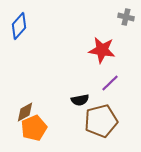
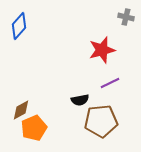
red star: rotated 24 degrees counterclockwise
purple line: rotated 18 degrees clockwise
brown diamond: moved 4 px left, 2 px up
brown pentagon: rotated 8 degrees clockwise
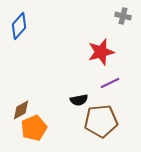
gray cross: moved 3 px left, 1 px up
red star: moved 1 px left, 2 px down
black semicircle: moved 1 px left
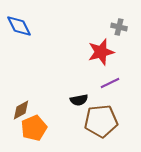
gray cross: moved 4 px left, 11 px down
blue diamond: rotated 68 degrees counterclockwise
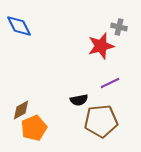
red star: moved 6 px up
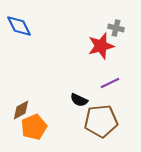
gray cross: moved 3 px left, 1 px down
black semicircle: rotated 36 degrees clockwise
orange pentagon: moved 1 px up
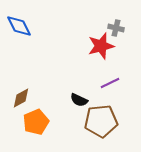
brown diamond: moved 12 px up
orange pentagon: moved 2 px right, 5 px up
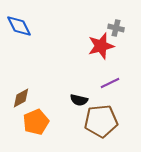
black semicircle: rotated 12 degrees counterclockwise
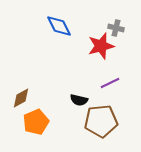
blue diamond: moved 40 px right
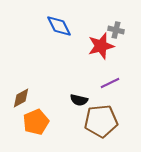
gray cross: moved 2 px down
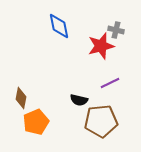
blue diamond: rotated 16 degrees clockwise
brown diamond: rotated 50 degrees counterclockwise
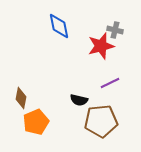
gray cross: moved 1 px left
